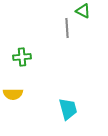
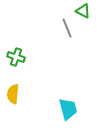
gray line: rotated 18 degrees counterclockwise
green cross: moved 6 px left; rotated 24 degrees clockwise
yellow semicircle: rotated 96 degrees clockwise
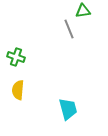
green triangle: rotated 35 degrees counterclockwise
gray line: moved 2 px right, 1 px down
yellow semicircle: moved 5 px right, 4 px up
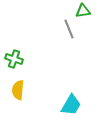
green cross: moved 2 px left, 2 px down
cyan trapezoid: moved 3 px right, 4 px up; rotated 45 degrees clockwise
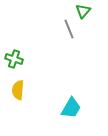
green triangle: rotated 42 degrees counterclockwise
cyan trapezoid: moved 3 px down
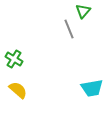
green cross: rotated 12 degrees clockwise
yellow semicircle: rotated 126 degrees clockwise
cyan trapezoid: moved 21 px right, 20 px up; rotated 50 degrees clockwise
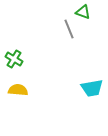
green triangle: moved 1 px down; rotated 49 degrees counterclockwise
yellow semicircle: rotated 36 degrees counterclockwise
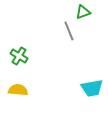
green triangle: rotated 42 degrees counterclockwise
gray line: moved 2 px down
green cross: moved 5 px right, 3 px up
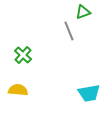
green cross: moved 4 px right, 1 px up; rotated 12 degrees clockwise
cyan trapezoid: moved 3 px left, 5 px down
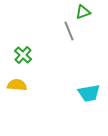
yellow semicircle: moved 1 px left, 5 px up
